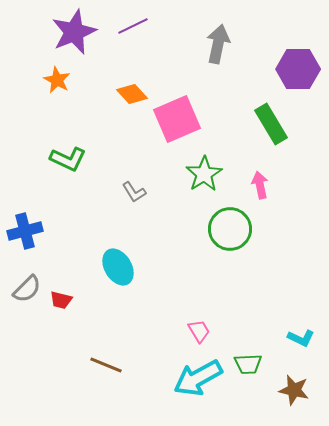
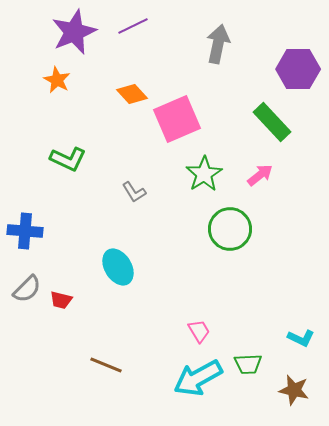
green rectangle: moved 1 px right, 2 px up; rotated 12 degrees counterclockwise
pink arrow: moved 10 px up; rotated 64 degrees clockwise
blue cross: rotated 20 degrees clockwise
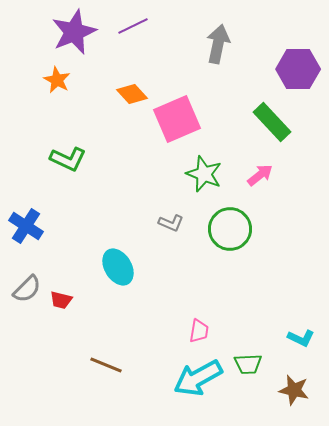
green star: rotated 18 degrees counterclockwise
gray L-shape: moved 37 px right, 31 px down; rotated 35 degrees counterclockwise
blue cross: moved 1 px right, 5 px up; rotated 28 degrees clockwise
pink trapezoid: rotated 40 degrees clockwise
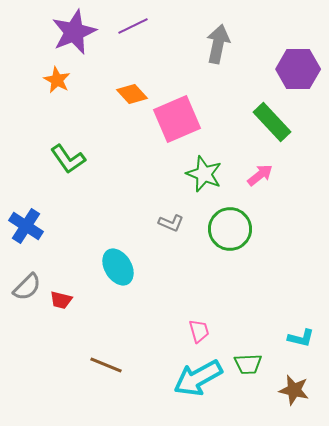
green L-shape: rotated 30 degrees clockwise
gray semicircle: moved 2 px up
pink trapezoid: rotated 25 degrees counterclockwise
cyan L-shape: rotated 12 degrees counterclockwise
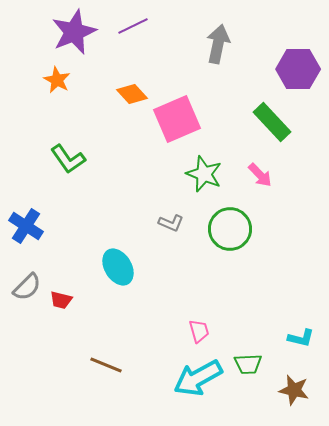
pink arrow: rotated 84 degrees clockwise
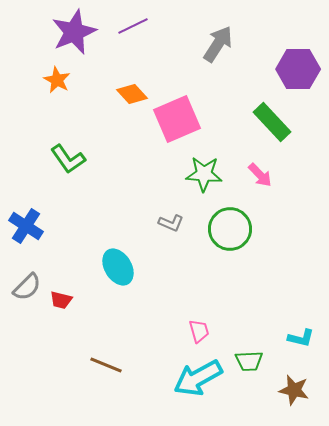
gray arrow: rotated 21 degrees clockwise
green star: rotated 18 degrees counterclockwise
green trapezoid: moved 1 px right, 3 px up
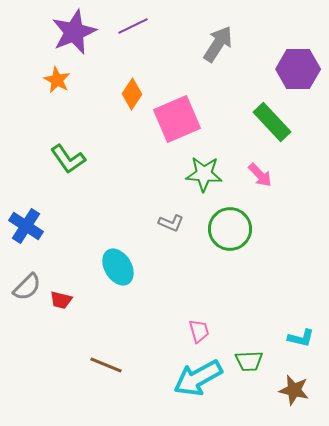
orange diamond: rotated 76 degrees clockwise
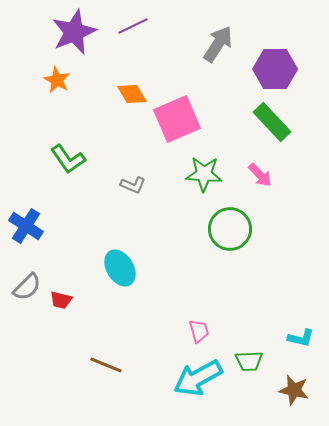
purple hexagon: moved 23 px left
orange diamond: rotated 64 degrees counterclockwise
gray L-shape: moved 38 px left, 38 px up
cyan ellipse: moved 2 px right, 1 px down
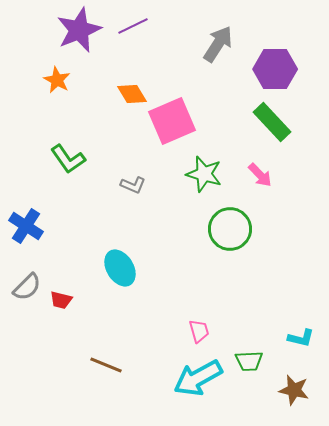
purple star: moved 5 px right, 2 px up
pink square: moved 5 px left, 2 px down
green star: rotated 12 degrees clockwise
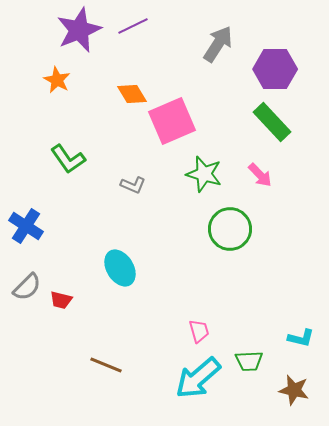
cyan arrow: rotated 12 degrees counterclockwise
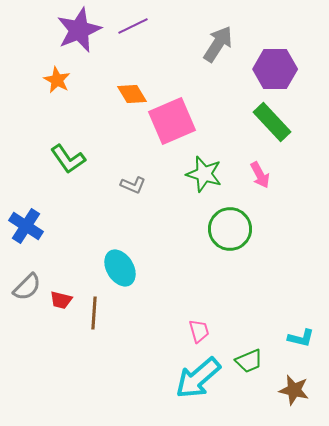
pink arrow: rotated 16 degrees clockwise
green trapezoid: rotated 20 degrees counterclockwise
brown line: moved 12 px left, 52 px up; rotated 72 degrees clockwise
